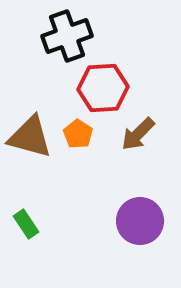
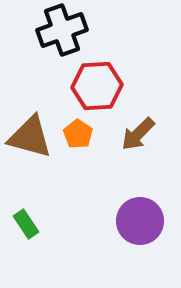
black cross: moved 5 px left, 6 px up
red hexagon: moved 6 px left, 2 px up
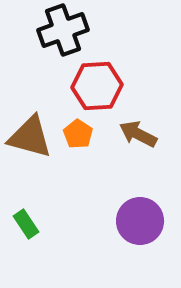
black cross: moved 1 px right
brown arrow: rotated 72 degrees clockwise
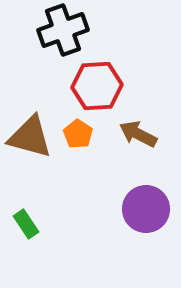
purple circle: moved 6 px right, 12 px up
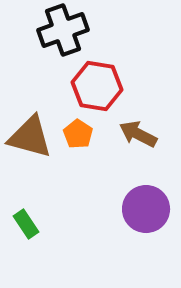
red hexagon: rotated 12 degrees clockwise
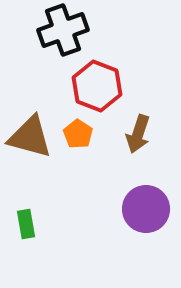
red hexagon: rotated 12 degrees clockwise
brown arrow: rotated 99 degrees counterclockwise
green rectangle: rotated 24 degrees clockwise
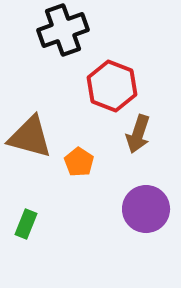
red hexagon: moved 15 px right
orange pentagon: moved 1 px right, 28 px down
green rectangle: rotated 32 degrees clockwise
